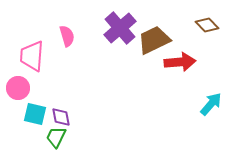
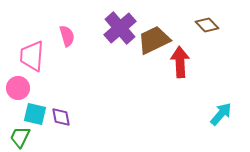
red arrow: rotated 88 degrees counterclockwise
cyan arrow: moved 10 px right, 10 px down
green trapezoid: moved 36 px left
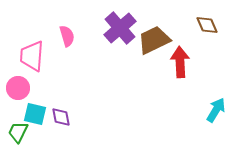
brown diamond: rotated 20 degrees clockwise
cyan arrow: moved 5 px left, 4 px up; rotated 10 degrees counterclockwise
green trapezoid: moved 2 px left, 5 px up
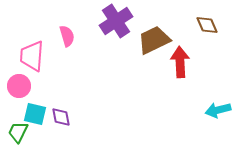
purple cross: moved 4 px left, 7 px up; rotated 8 degrees clockwise
pink circle: moved 1 px right, 2 px up
cyan arrow: moved 2 px right; rotated 135 degrees counterclockwise
